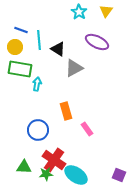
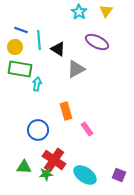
gray triangle: moved 2 px right, 1 px down
cyan ellipse: moved 9 px right
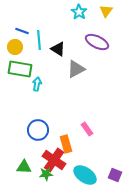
blue line: moved 1 px right, 1 px down
orange rectangle: moved 33 px down
purple square: moved 4 px left
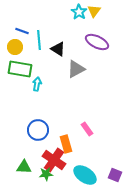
yellow triangle: moved 12 px left
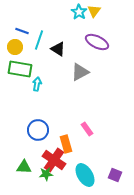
cyan line: rotated 24 degrees clockwise
gray triangle: moved 4 px right, 3 px down
cyan ellipse: rotated 25 degrees clockwise
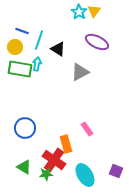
cyan arrow: moved 20 px up
blue circle: moved 13 px left, 2 px up
green triangle: rotated 28 degrees clockwise
purple square: moved 1 px right, 4 px up
